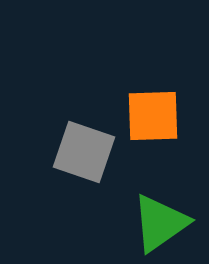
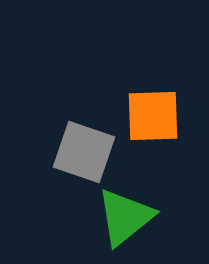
green triangle: moved 35 px left, 6 px up; rotated 4 degrees counterclockwise
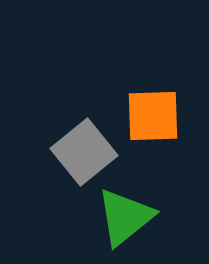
gray square: rotated 32 degrees clockwise
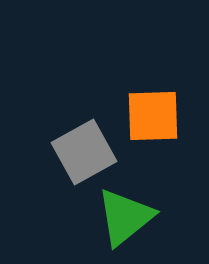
gray square: rotated 10 degrees clockwise
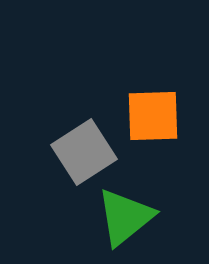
gray square: rotated 4 degrees counterclockwise
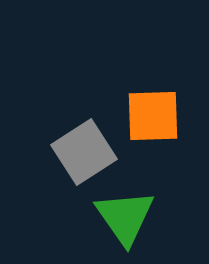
green triangle: rotated 26 degrees counterclockwise
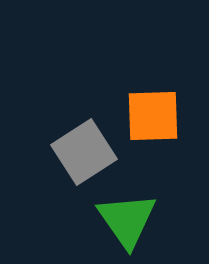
green triangle: moved 2 px right, 3 px down
